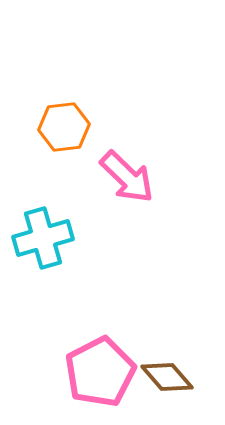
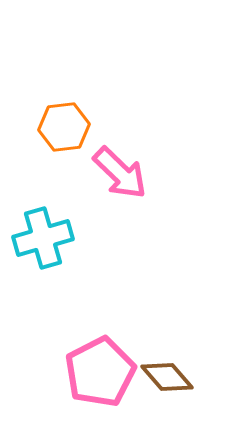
pink arrow: moved 7 px left, 4 px up
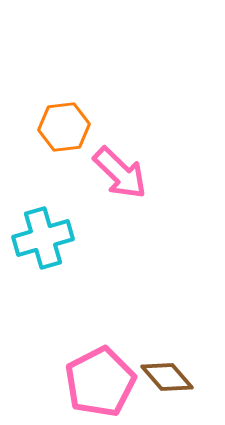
pink pentagon: moved 10 px down
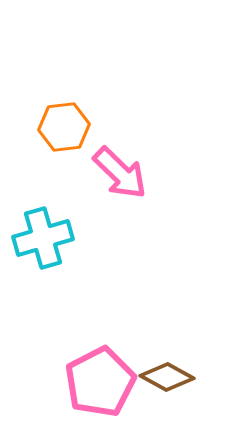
brown diamond: rotated 20 degrees counterclockwise
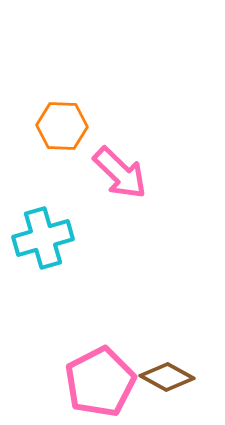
orange hexagon: moved 2 px left, 1 px up; rotated 9 degrees clockwise
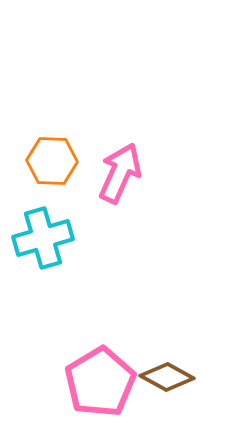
orange hexagon: moved 10 px left, 35 px down
pink arrow: rotated 110 degrees counterclockwise
pink pentagon: rotated 4 degrees counterclockwise
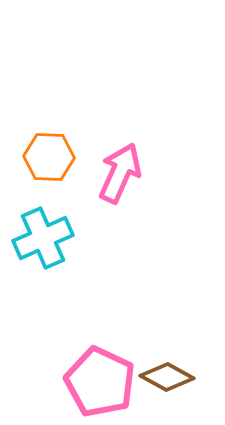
orange hexagon: moved 3 px left, 4 px up
cyan cross: rotated 8 degrees counterclockwise
pink pentagon: rotated 16 degrees counterclockwise
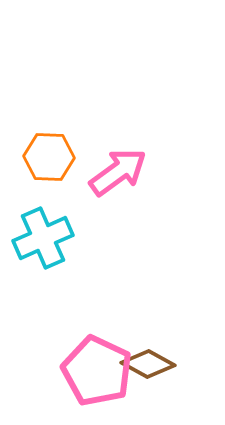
pink arrow: moved 2 px left, 1 px up; rotated 30 degrees clockwise
brown diamond: moved 19 px left, 13 px up
pink pentagon: moved 3 px left, 11 px up
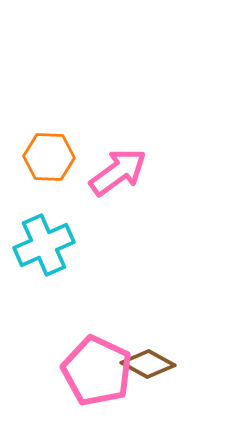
cyan cross: moved 1 px right, 7 px down
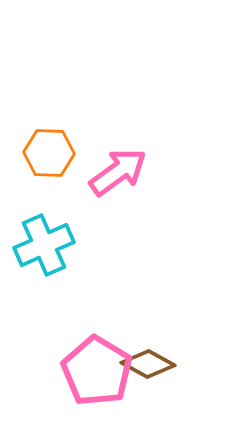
orange hexagon: moved 4 px up
pink pentagon: rotated 6 degrees clockwise
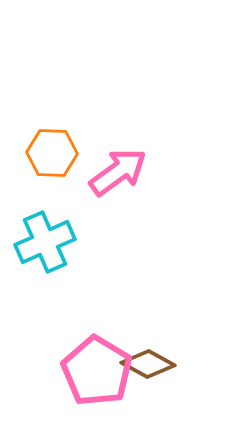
orange hexagon: moved 3 px right
cyan cross: moved 1 px right, 3 px up
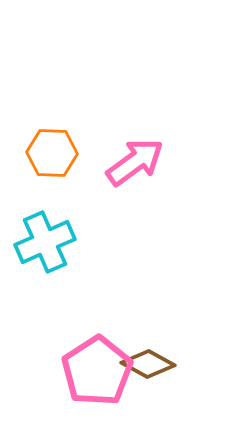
pink arrow: moved 17 px right, 10 px up
pink pentagon: rotated 8 degrees clockwise
